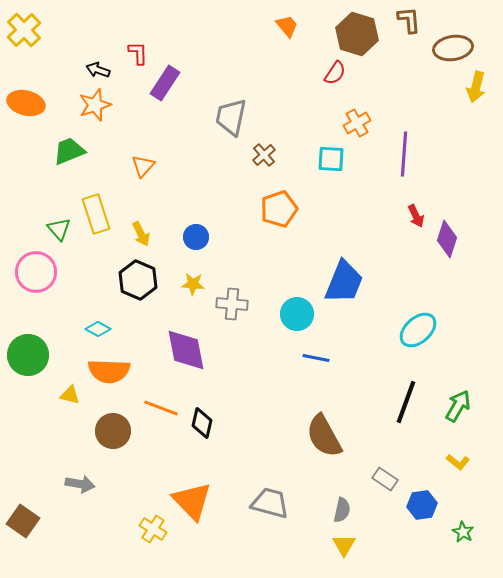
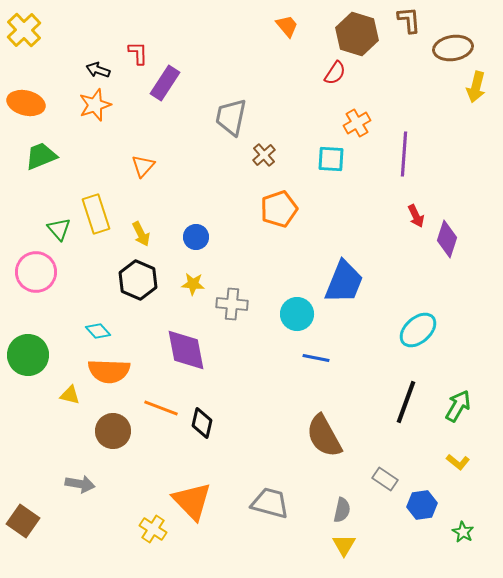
green trapezoid at (69, 151): moved 28 px left, 5 px down
cyan diamond at (98, 329): moved 2 px down; rotated 20 degrees clockwise
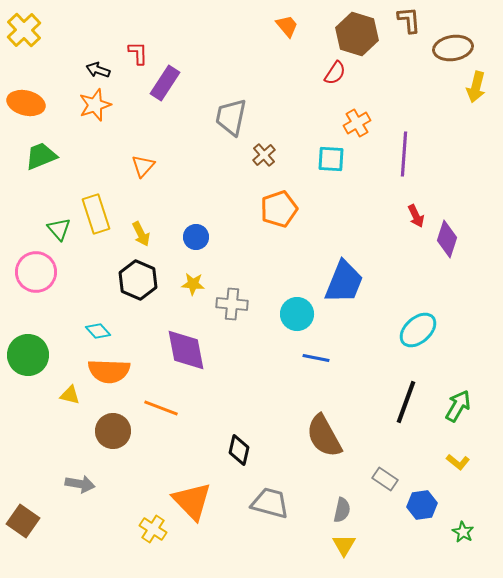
black diamond at (202, 423): moved 37 px right, 27 px down
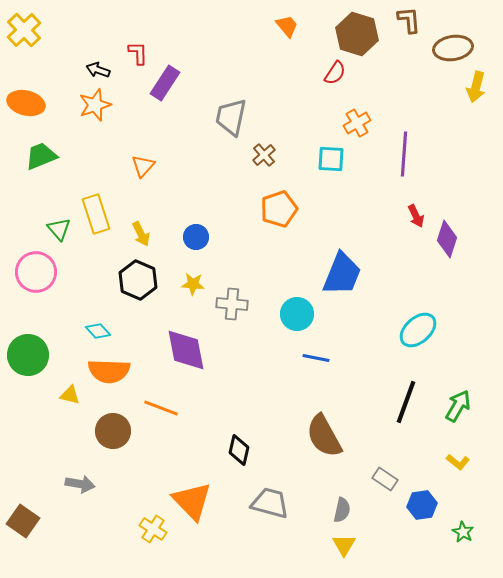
blue trapezoid at (344, 282): moved 2 px left, 8 px up
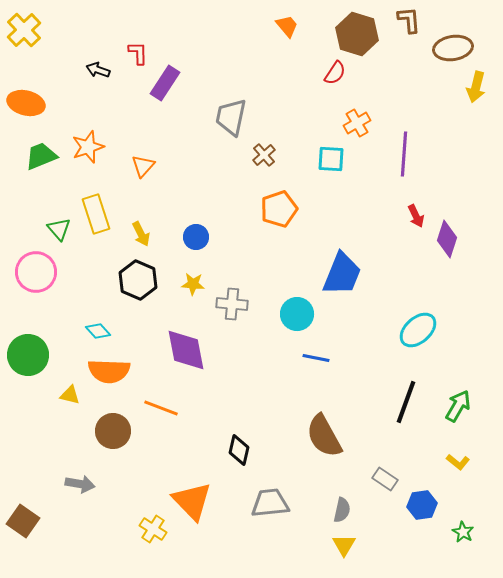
orange star at (95, 105): moved 7 px left, 42 px down
gray trapezoid at (270, 503): rotated 21 degrees counterclockwise
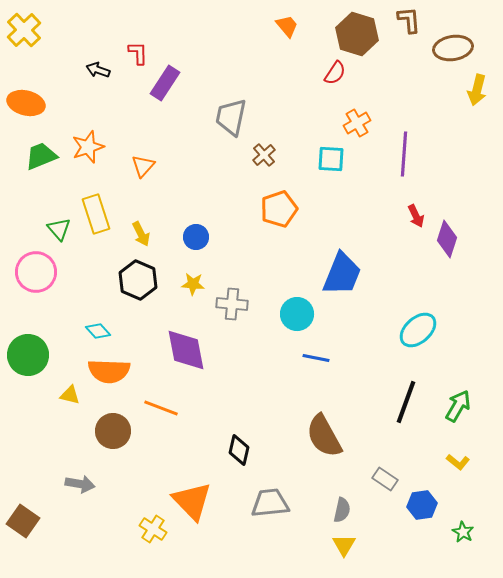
yellow arrow at (476, 87): moved 1 px right, 3 px down
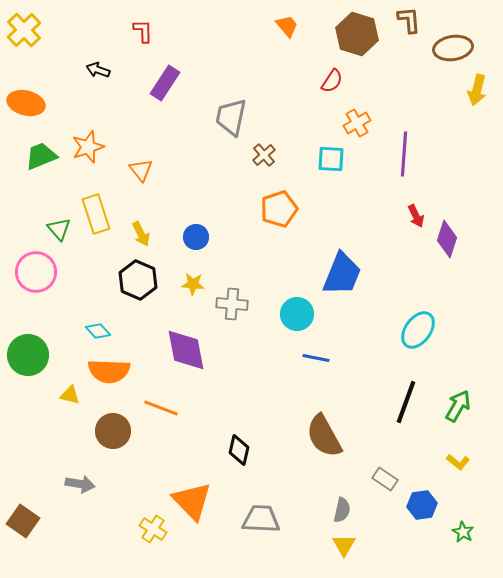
red L-shape at (138, 53): moved 5 px right, 22 px up
red semicircle at (335, 73): moved 3 px left, 8 px down
orange triangle at (143, 166): moved 2 px left, 4 px down; rotated 20 degrees counterclockwise
cyan ellipse at (418, 330): rotated 12 degrees counterclockwise
gray trapezoid at (270, 503): moved 9 px left, 16 px down; rotated 9 degrees clockwise
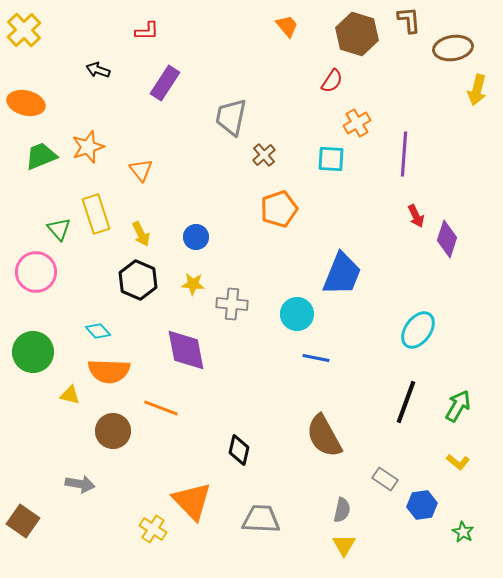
red L-shape at (143, 31): moved 4 px right; rotated 90 degrees clockwise
green circle at (28, 355): moved 5 px right, 3 px up
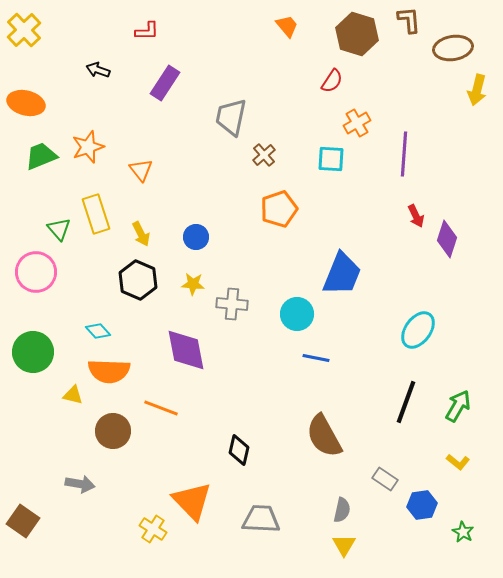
yellow triangle at (70, 395): moved 3 px right
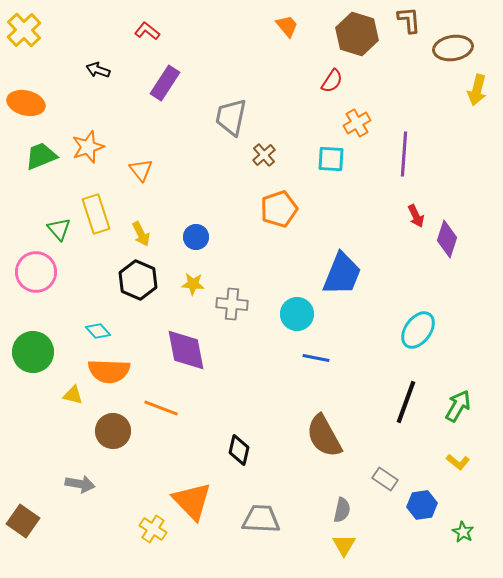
red L-shape at (147, 31): rotated 140 degrees counterclockwise
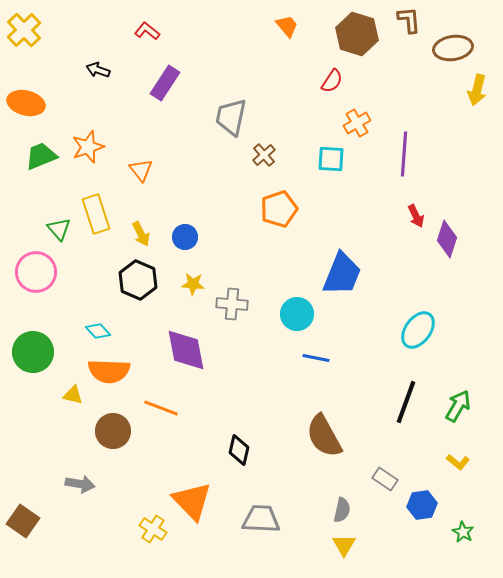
blue circle at (196, 237): moved 11 px left
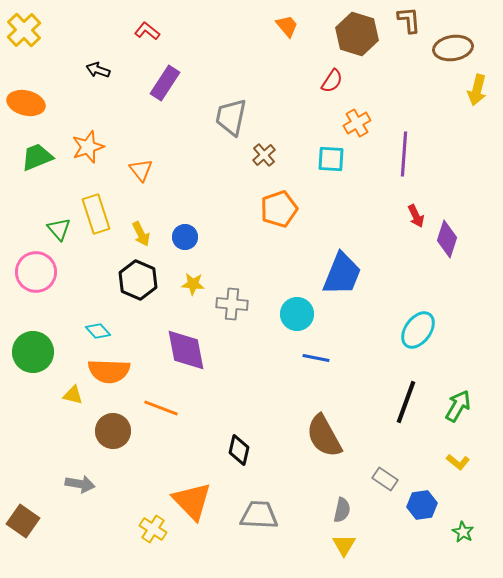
green trapezoid at (41, 156): moved 4 px left, 1 px down
gray trapezoid at (261, 519): moved 2 px left, 4 px up
